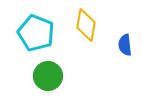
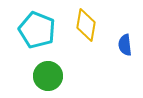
cyan pentagon: moved 1 px right, 3 px up
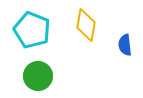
cyan pentagon: moved 5 px left
green circle: moved 10 px left
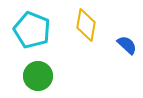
blue semicircle: moved 2 px right; rotated 140 degrees clockwise
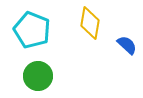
yellow diamond: moved 4 px right, 2 px up
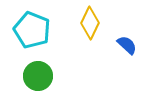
yellow diamond: rotated 16 degrees clockwise
